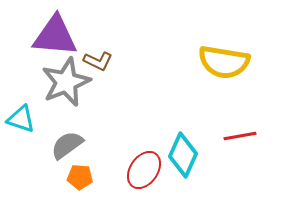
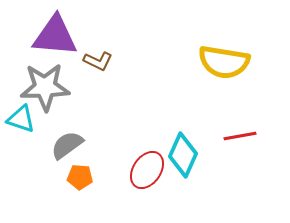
gray star: moved 21 px left, 5 px down; rotated 21 degrees clockwise
red ellipse: moved 3 px right
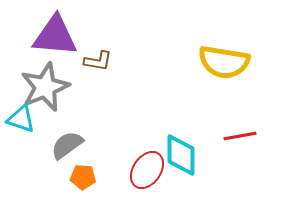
brown L-shape: rotated 16 degrees counterclockwise
gray star: rotated 21 degrees counterclockwise
cyan diamond: moved 2 px left; rotated 24 degrees counterclockwise
orange pentagon: moved 3 px right
